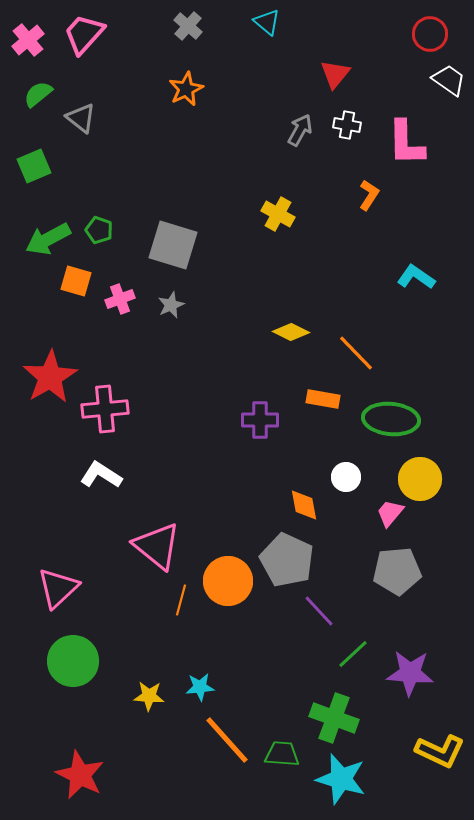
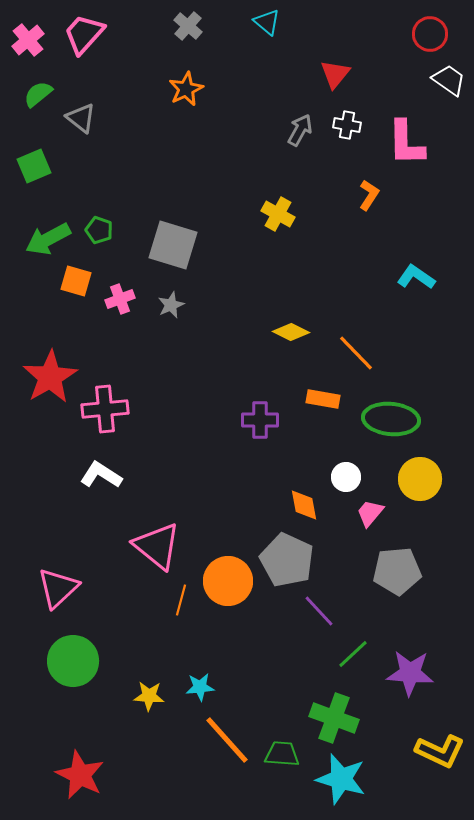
pink trapezoid at (390, 513): moved 20 px left
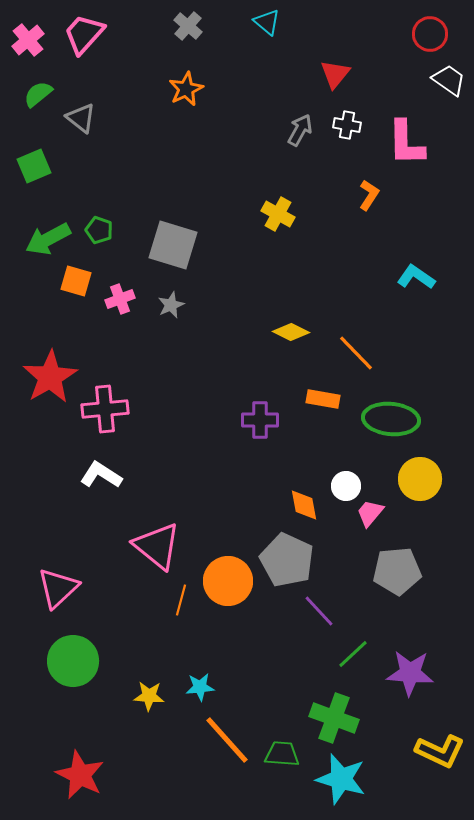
white circle at (346, 477): moved 9 px down
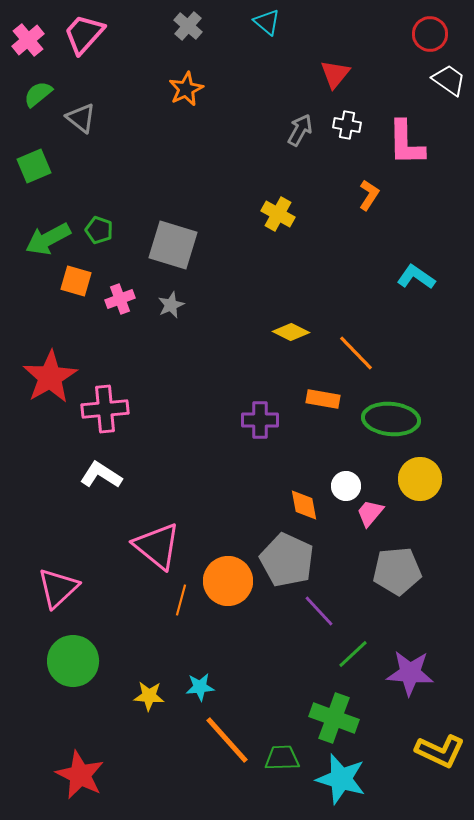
green trapezoid at (282, 754): moved 4 px down; rotated 6 degrees counterclockwise
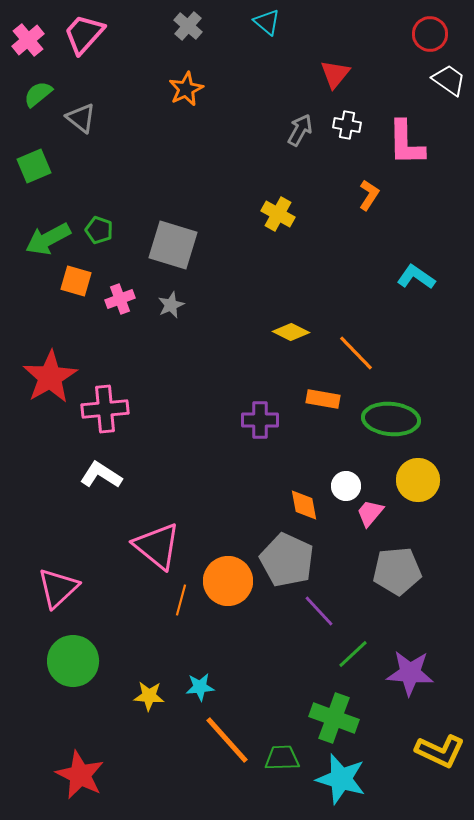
yellow circle at (420, 479): moved 2 px left, 1 px down
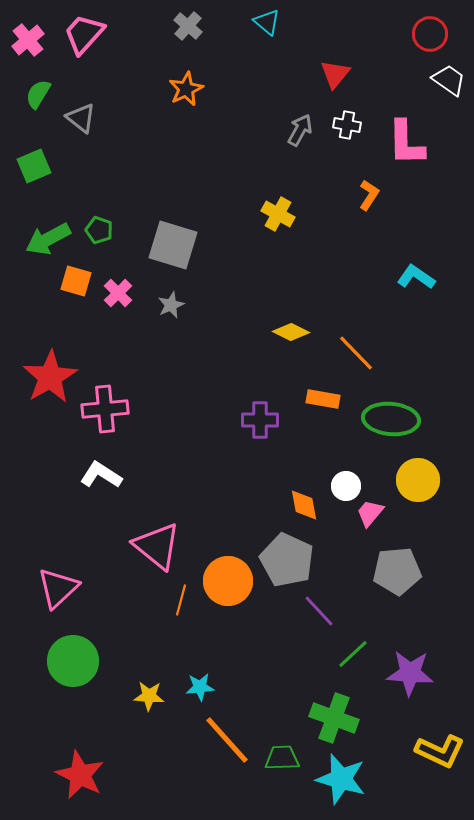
green semicircle at (38, 94): rotated 20 degrees counterclockwise
pink cross at (120, 299): moved 2 px left, 6 px up; rotated 24 degrees counterclockwise
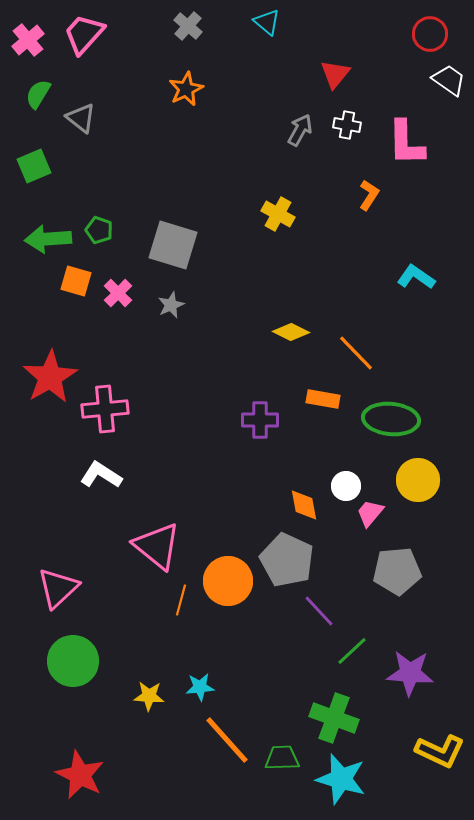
green arrow at (48, 239): rotated 24 degrees clockwise
green line at (353, 654): moved 1 px left, 3 px up
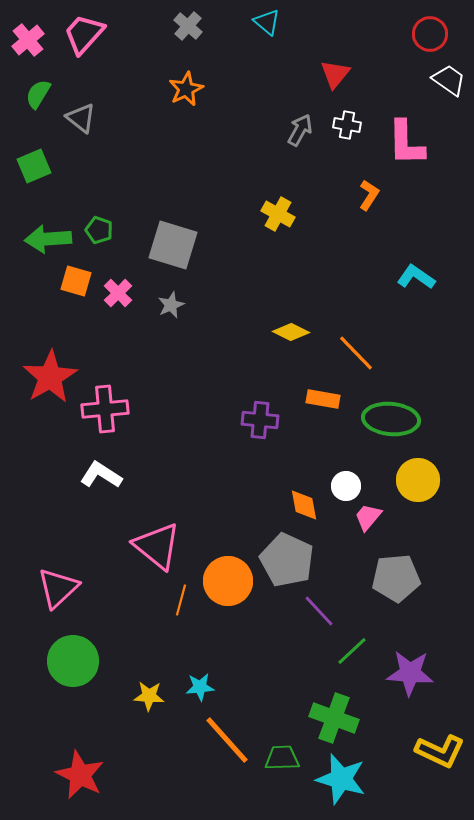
purple cross at (260, 420): rotated 6 degrees clockwise
pink trapezoid at (370, 513): moved 2 px left, 4 px down
gray pentagon at (397, 571): moved 1 px left, 7 px down
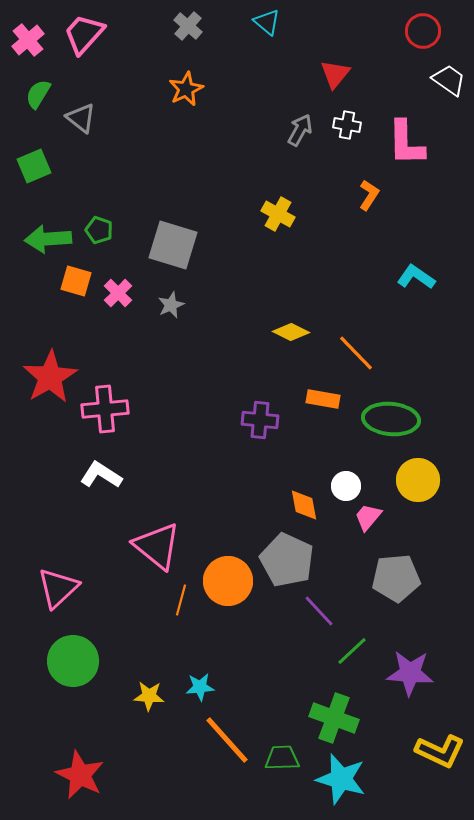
red circle at (430, 34): moved 7 px left, 3 px up
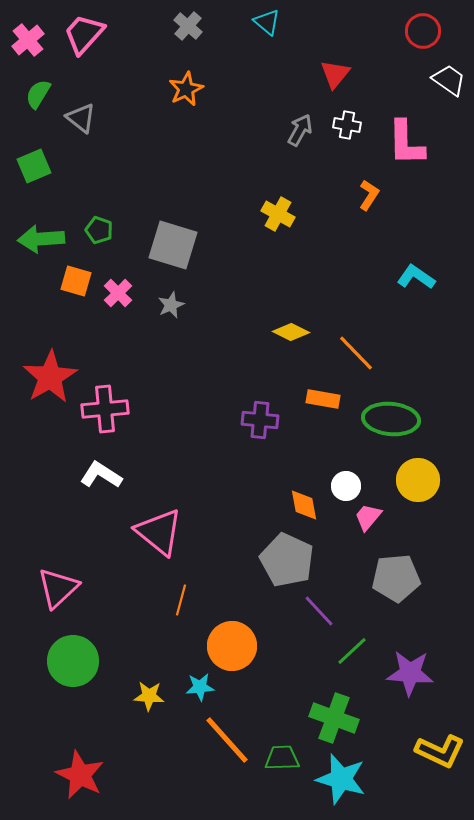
green arrow at (48, 239): moved 7 px left
pink triangle at (157, 546): moved 2 px right, 14 px up
orange circle at (228, 581): moved 4 px right, 65 px down
